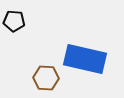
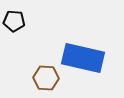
blue rectangle: moved 2 px left, 1 px up
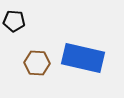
brown hexagon: moved 9 px left, 15 px up
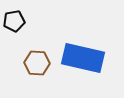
black pentagon: rotated 15 degrees counterclockwise
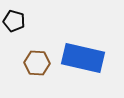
black pentagon: rotated 25 degrees clockwise
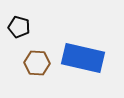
black pentagon: moved 5 px right, 6 px down
